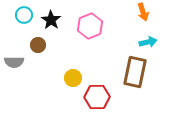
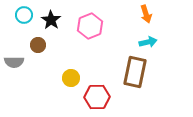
orange arrow: moved 3 px right, 2 px down
yellow circle: moved 2 px left
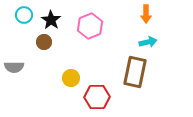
orange arrow: rotated 18 degrees clockwise
brown circle: moved 6 px right, 3 px up
gray semicircle: moved 5 px down
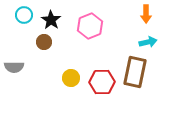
red hexagon: moved 5 px right, 15 px up
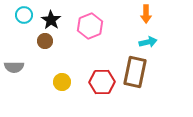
brown circle: moved 1 px right, 1 px up
yellow circle: moved 9 px left, 4 px down
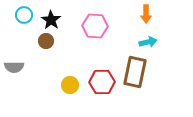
pink hexagon: moved 5 px right; rotated 25 degrees clockwise
brown circle: moved 1 px right
yellow circle: moved 8 px right, 3 px down
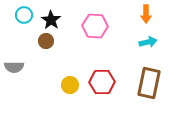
brown rectangle: moved 14 px right, 11 px down
